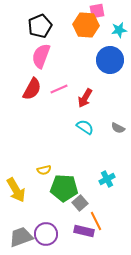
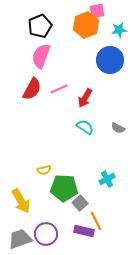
orange hexagon: rotated 25 degrees counterclockwise
yellow arrow: moved 5 px right, 11 px down
gray trapezoid: moved 1 px left, 2 px down
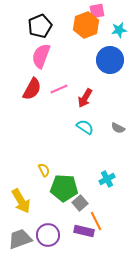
yellow semicircle: rotated 104 degrees counterclockwise
purple circle: moved 2 px right, 1 px down
